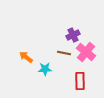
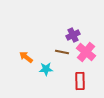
brown line: moved 2 px left, 1 px up
cyan star: moved 1 px right
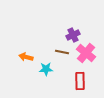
pink cross: moved 1 px down
orange arrow: rotated 24 degrees counterclockwise
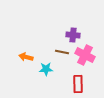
purple cross: rotated 32 degrees clockwise
pink cross: moved 1 px left, 2 px down; rotated 12 degrees counterclockwise
red rectangle: moved 2 px left, 3 px down
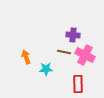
brown line: moved 2 px right
orange arrow: rotated 56 degrees clockwise
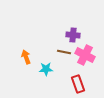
red rectangle: rotated 18 degrees counterclockwise
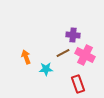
brown line: moved 1 px left, 1 px down; rotated 40 degrees counterclockwise
